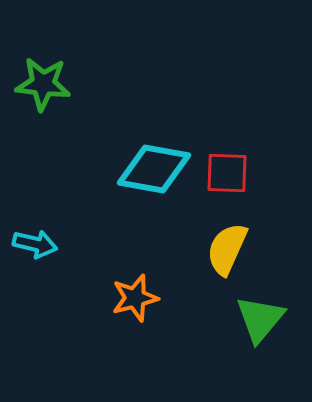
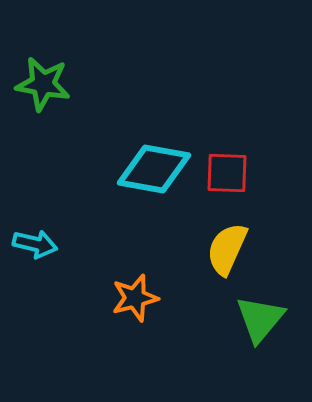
green star: rotated 4 degrees clockwise
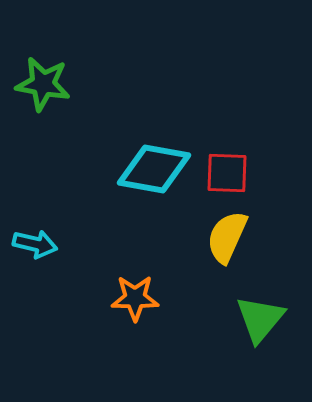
yellow semicircle: moved 12 px up
orange star: rotated 15 degrees clockwise
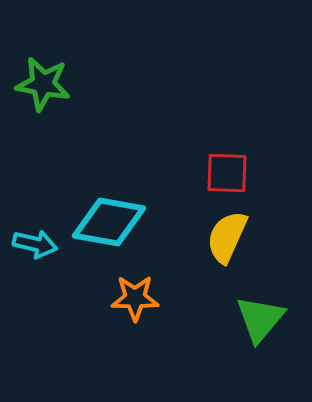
cyan diamond: moved 45 px left, 53 px down
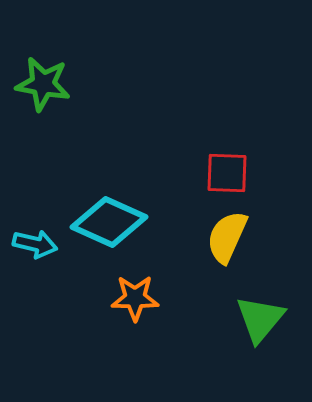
cyan diamond: rotated 14 degrees clockwise
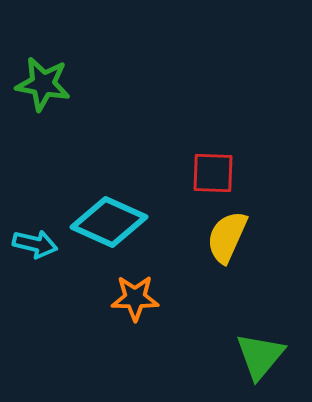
red square: moved 14 px left
green triangle: moved 37 px down
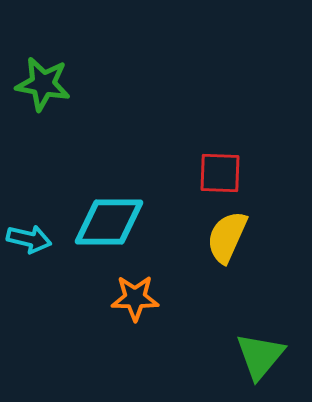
red square: moved 7 px right
cyan diamond: rotated 24 degrees counterclockwise
cyan arrow: moved 6 px left, 5 px up
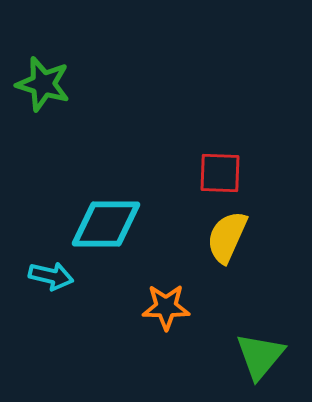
green star: rotated 6 degrees clockwise
cyan diamond: moved 3 px left, 2 px down
cyan arrow: moved 22 px right, 37 px down
orange star: moved 31 px right, 9 px down
